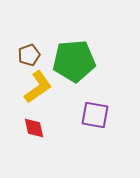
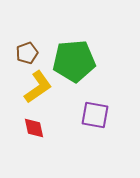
brown pentagon: moved 2 px left, 2 px up
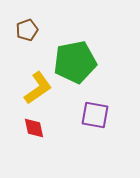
brown pentagon: moved 23 px up
green pentagon: moved 1 px right, 1 px down; rotated 6 degrees counterclockwise
yellow L-shape: moved 1 px down
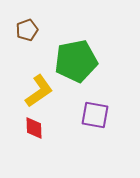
green pentagon: moved 1 px right, 1 px up
yellow L-shape: moved 1 px right, 3 px down
red diamond: rotated 10 degrees clockwise
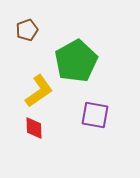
green pentagon: rotated 18 degrees counterclockwise
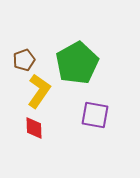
brown pentagon: moved 3 px left, 30 px down
green pentagon: moved 1 px right, 2 px down
yellow L-shape: rotated 20 degrees counterclockwise
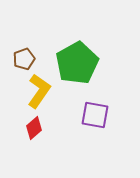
brown pentagon: moved 1 px up
red diamond: rotated 50 degrees clockwise
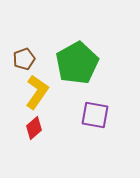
yellow L-shape: moved 2 px left, 1 px down
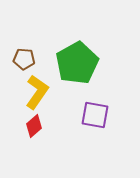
brown pentagon: rotated 25 degrees clockwise
red diamond: moved 2 px up
